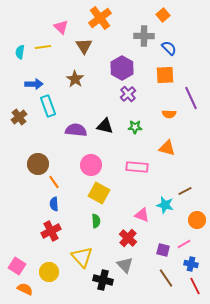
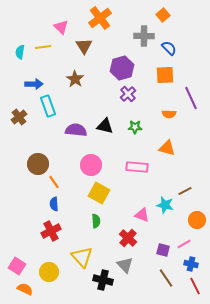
purple hexagon at (122, 68): rotated 15 degrees clockwise
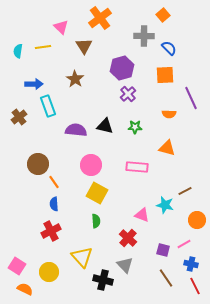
cyan semicircle at (20, 52): moved 2 px left, 1 px up
yellow square at (99, 193): moved 2 px left
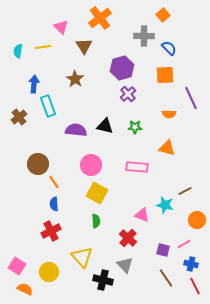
blue arrow at (34, 84): rotated 84 degrees counterclockwise
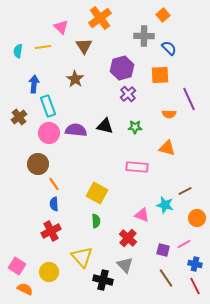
orange square at (165, 75): moved 5 px left
purple line at (191, 98): moved 2 px left, 1 px down
pink circle at (91, 165): moved 42 px left, 32 px up
orange line at (54, 182): moved 2 px down
orange circle at (197, 220): moved 2 px up
blue cross at (191, 264): moved 4 px right
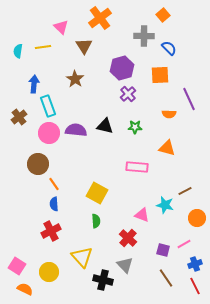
blue cross at (195, 264): rotated 32 degrees counterclockwise
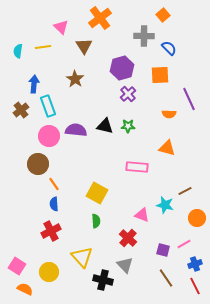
brown cross at (19, 117): moved 2 px right, 7 px up
green star at (135, 127): moved 7 px left, 1 px up
pink circle at (49, 133): moved 3 px down
